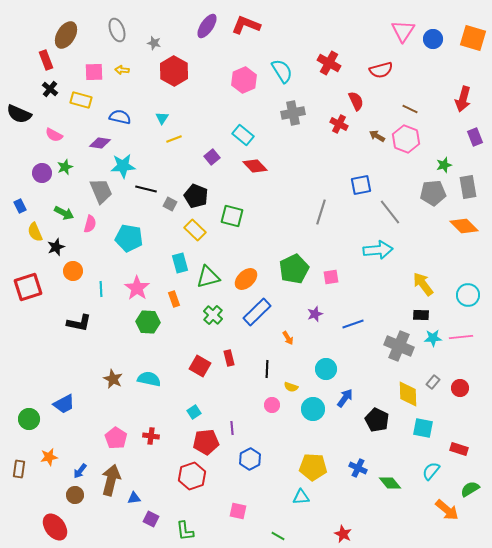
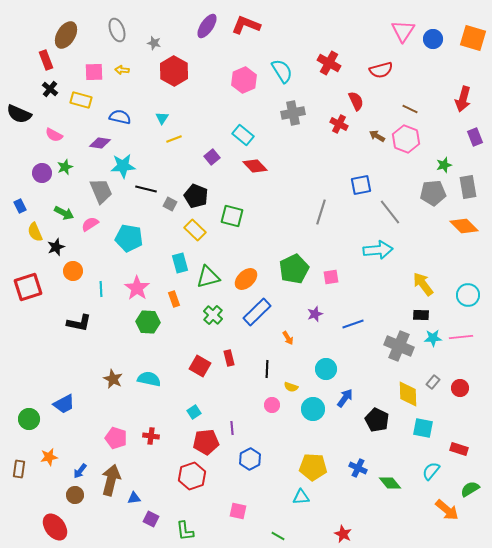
pink semicircle at (90, 224): rotated 138 degrees counterclockwise
pink pentagon at (116, 438): rotated 15 degrees counterclockwise
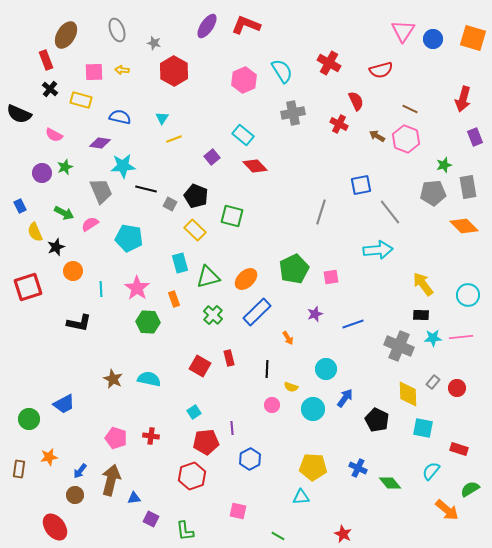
red circle at (460, 388): moved 3 px left
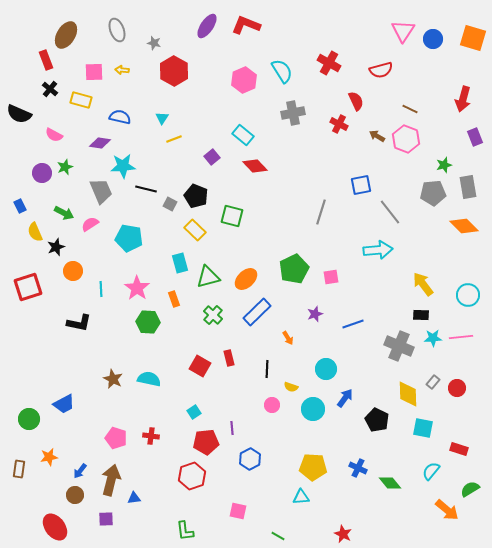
purple square at (151, 519): moved 45 px left; rotated 28 degrees counterclockwise
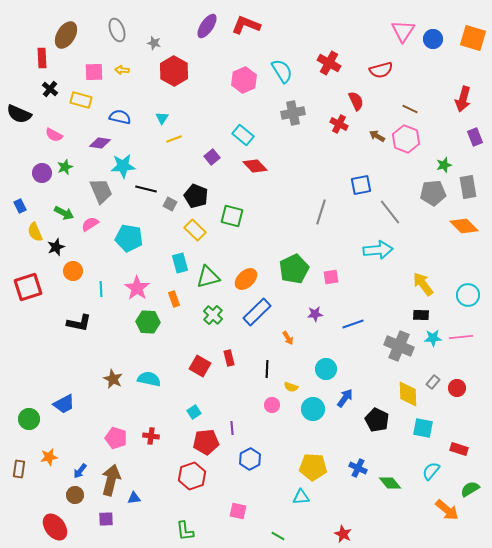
red rectangle at (46, 60): moved 4 px left, 2 px up; rotated 18 degrees clockwise
purple star at (315, 314): rotated 14 degrees clockwise
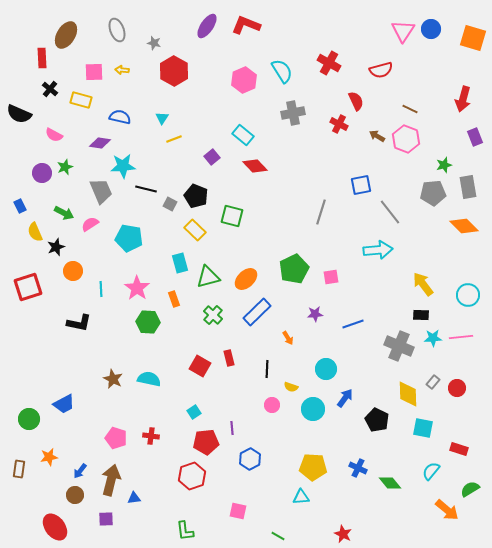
blue circle at (433, 39): moved 2 px left, 10 px up
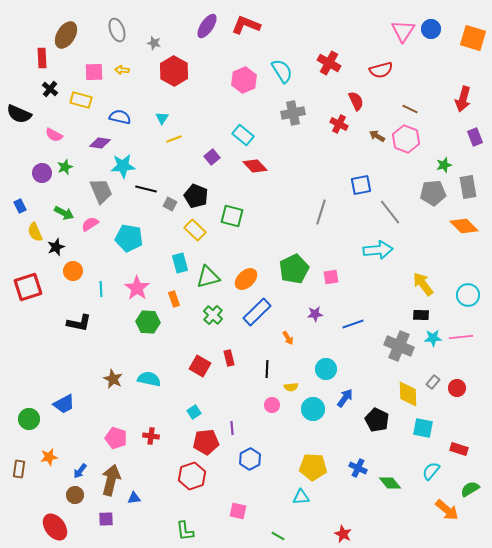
yellow semicircle at (291, 387): rotated 24 degrees counterclockwise
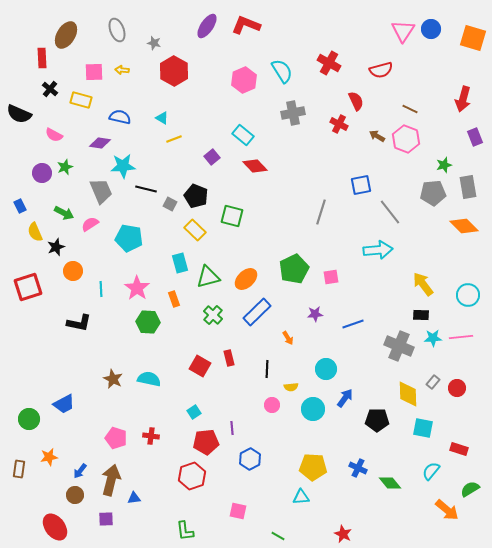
cyan triangle at (162, 118): rotated 32 degrees counterclockwise
black pentagon at (377, 420): rotated 25 degrees counterclockwise
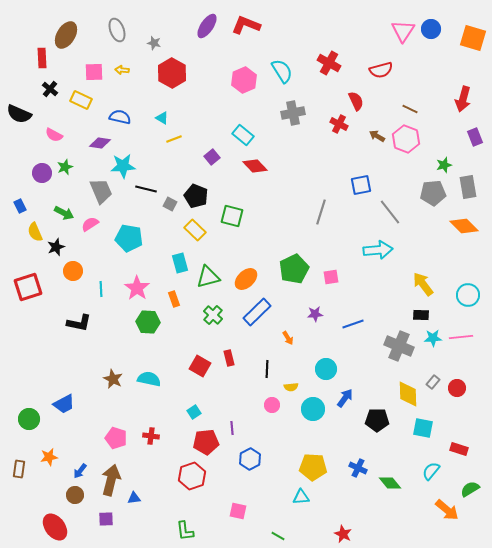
red hexagon at (174, 71): moved 2 px left, 2 px down
yellow rectangle at (81, 100): rotated 10 degrees clockwise
